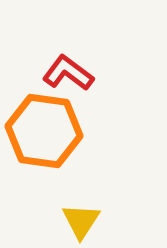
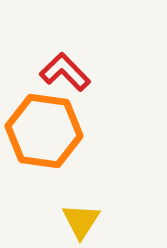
red L-shape: moved 3 px left, 1 px up; rotated 9 degrees clockwise
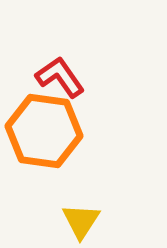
red L-shape: moved 5 px left, 5 px down; rotated 9 degrees clockwise
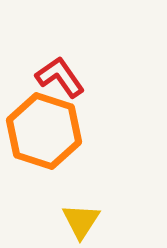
orange hexagon: rotated 10 degrees clockwise
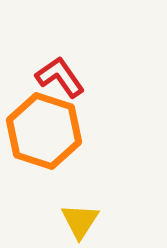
yellow triangle: moved 1 px left
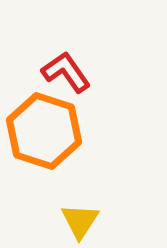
red L-shape: moved 6 px right, 5 px up
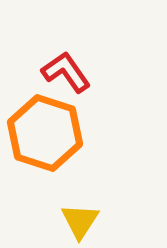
orange hexagon: moved 1 px right, 2 px down
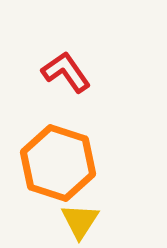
orange hexagon: moved 13 px right, 30 px down
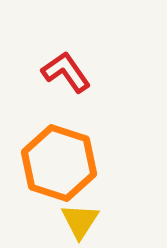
orange hexagon: moved 1 px right
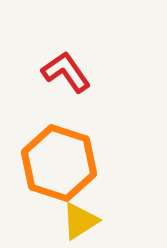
yellow triangle: rotated 24 degrees clockwise
